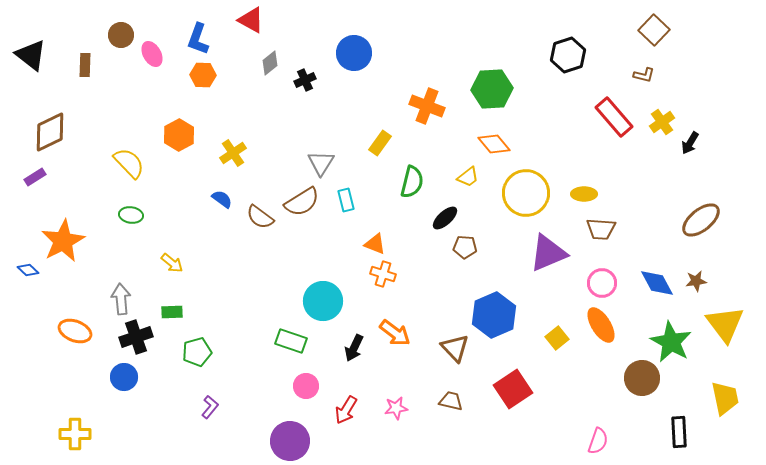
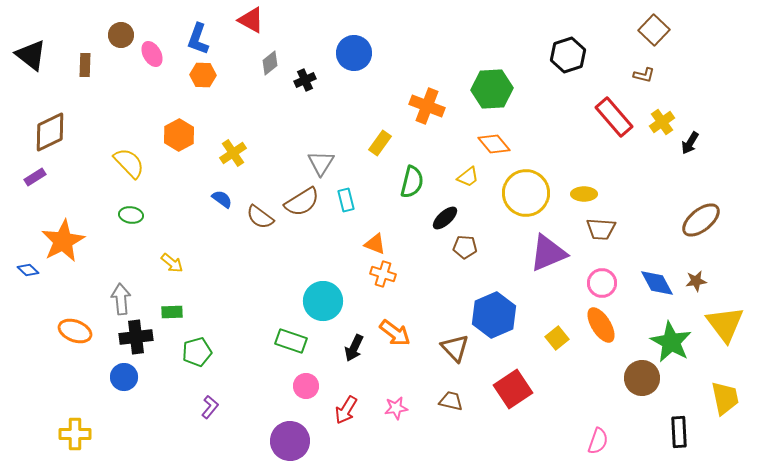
black cross at (136, 337): rotated 12 degrees clockwise
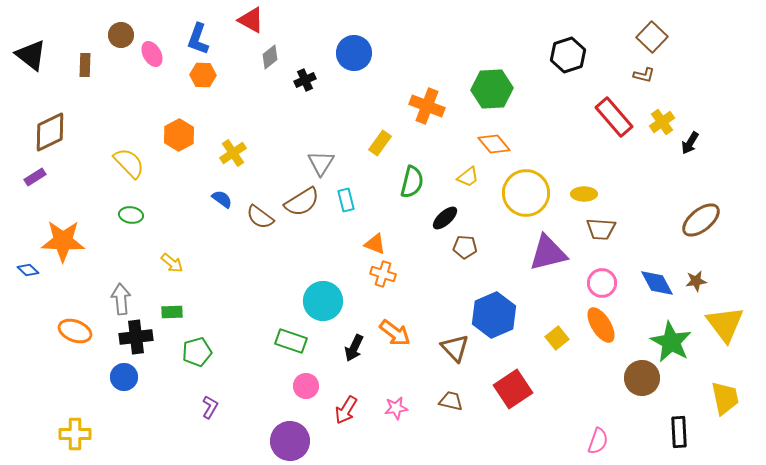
brown square at (654, 30): moved 2 px left, 7 px down
gray diamond at (270, 63): moved 6 px up
orange star at (63, 241): rotated 30 degrees clockwise
purple triangle at (548, 253): rotated 9 degrees clockwise
purple L-shape at (210, 407): rotated 10 degrees counterclockwise
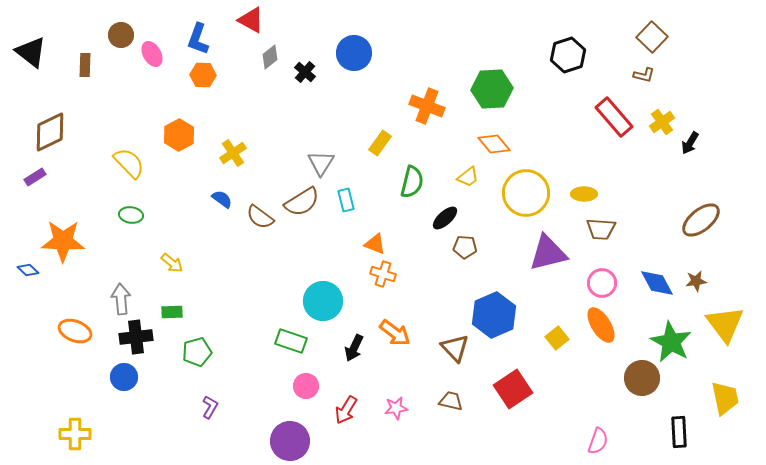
black triangle at (31, 55): moved 3 px up
black cross at (305, 80): moved 8 px up; rotated 25 degrees counterclockwise
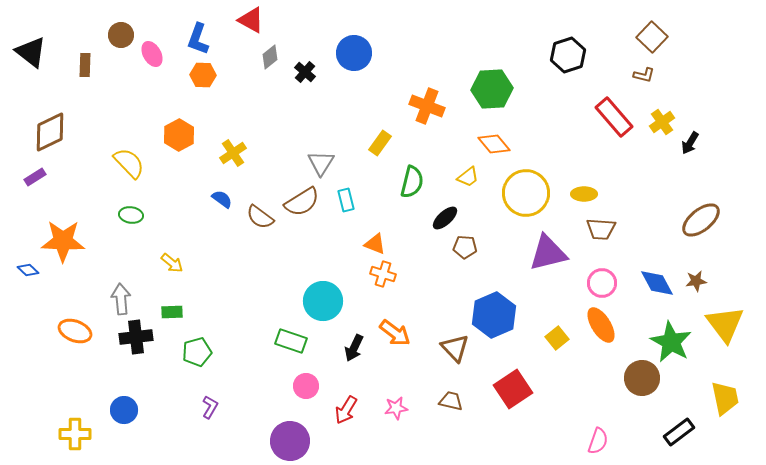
blue circle at (124, 377): moved 33 px down
black rectangle at (679, 432): rotated 56 degrees clockwise
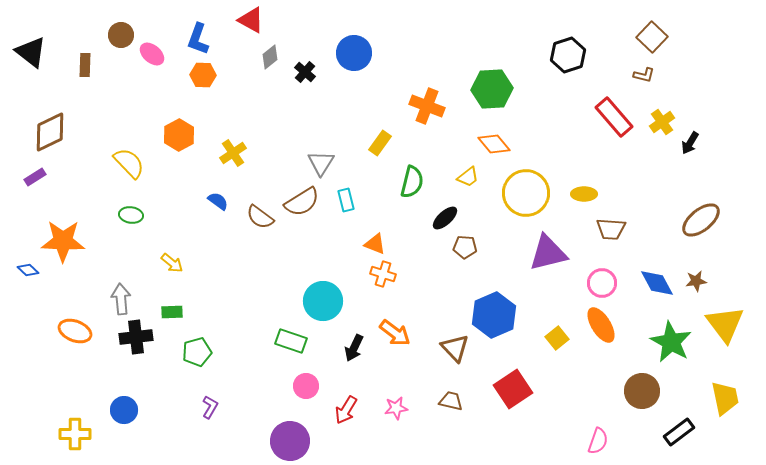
pink ellipse at (152, 54): rotated 20 degrees counterclockwise
blue semicircle at (222, 199): moved 4 px left, 2 px down
brown trapezoid at (601, 229): moved 10 px right
brown circle at (642, 378): moved 13 px down
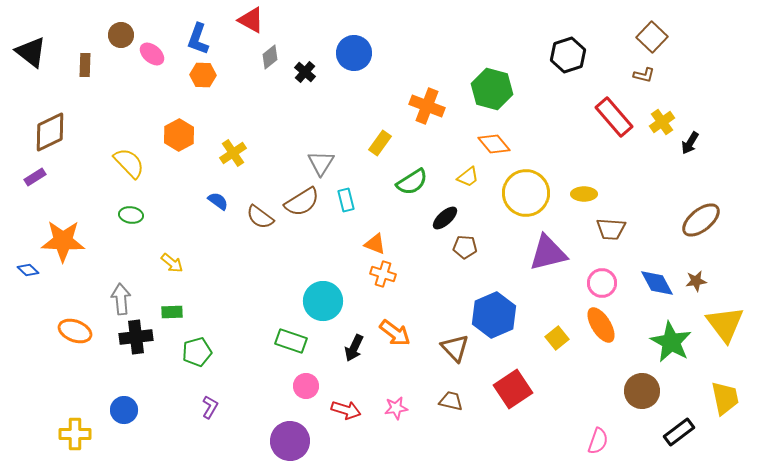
green hexagon at (492, 89): rotated 18 degrees clockwise
green semicircle at (412, 182): rotated 44 degrees clockwise
red arrow at (346, 410): rotated 104 degrees counterclockwise
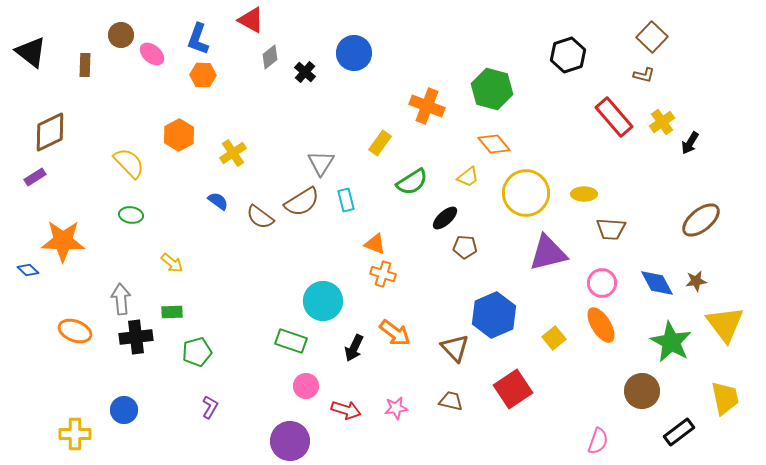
yellow square at (557, 338): moved 3 px left
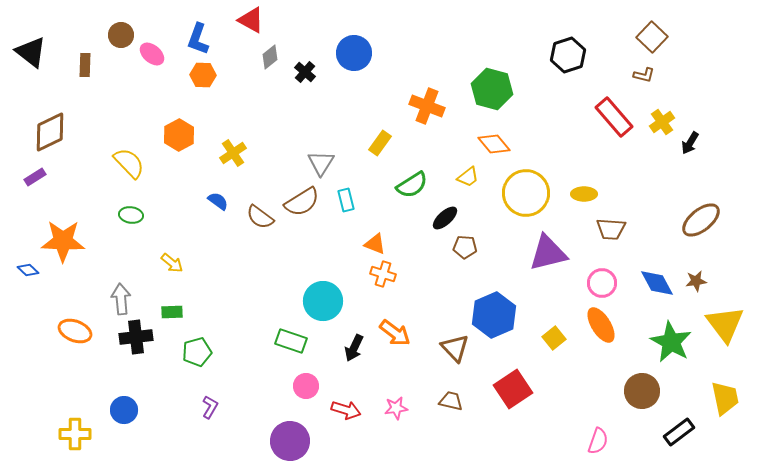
green semicircle at (412, 182): moved 3 px down
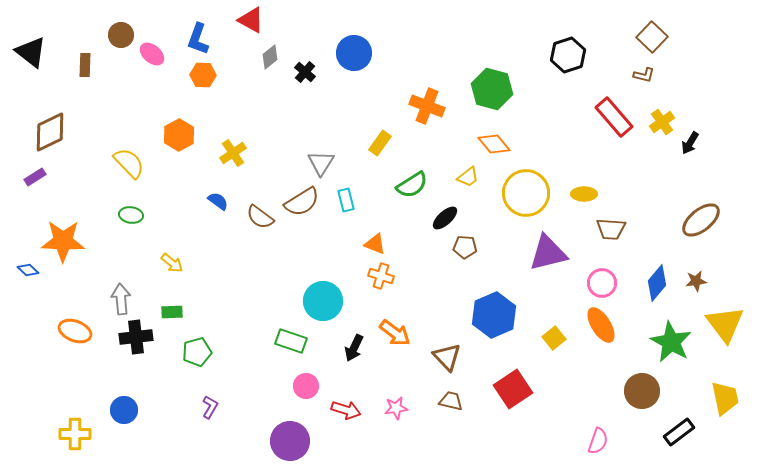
orange cross at (383, 274): moved 2 px left, 2 px down
blue diamond at (657, 283): rotated 69 degrees clockwise
brown triangle at (455, 348): moved 8 px left, 9 px down
